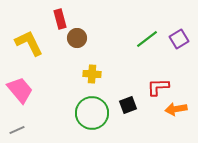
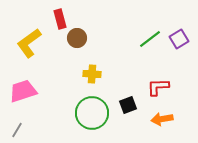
green line: moved 3 px right
yellow L-shape: rotated 100 degrees counterclockwise
pink trapezoid: moved 3 px right, 1 px down; rotated 68 degrees counterclockwise
orange arrow: moved 14 px left, 10 px down
gray line: rotated 35 degrees counterclockwise
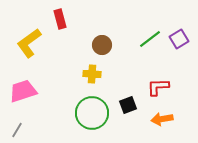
brown circle: moved 25 px right, 7 px down
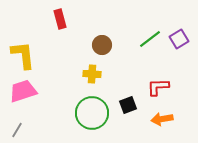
yellow L-shape: moved 6 px left, 12 px down; rotated 120 degrees clockwise
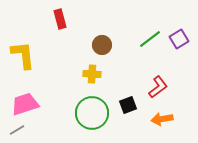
red L-shape: rotated 145 degrees clockwise
pink trapezoid: moved 2 px right, 13 px down
gray line: rotated 28 degrees clockwise
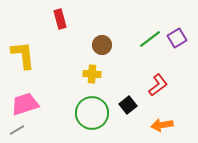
purple square: moved 2 px left, 1 px up
red L-shape: moved 2 px up
black square: rotated 18 degrees counterclockwise
orange arrow: moved 6 px down
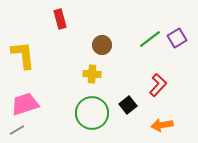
red L-shape: rotated 10 degrees counterclockwise
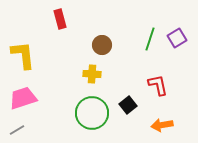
green line: rotated 35 degrees counterclockwise
red L-shape: rotated 55 degrees counterclockwise
pink trapezoid: moved 2 px left, 6 px up
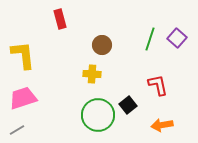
purple square: rotated 18 degrees counterclockwise
green circle: moved 6 px right, 2 px down
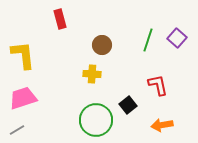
green line: moved 2 px left, 1 px down
green circle: moved 2 px left, 5 px down
